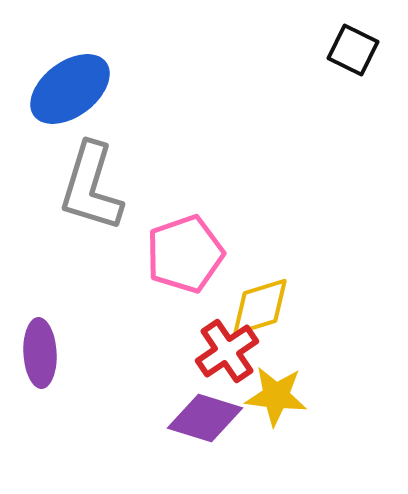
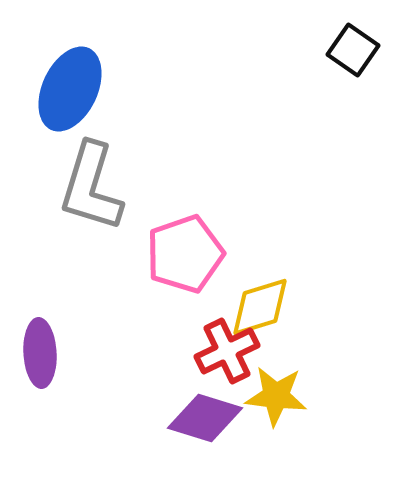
black square: rotated 9 degrees clockwise
blue ellipse: rotated 28 degrees counterclockwise
red cross: rotated 8 degrees clockwise
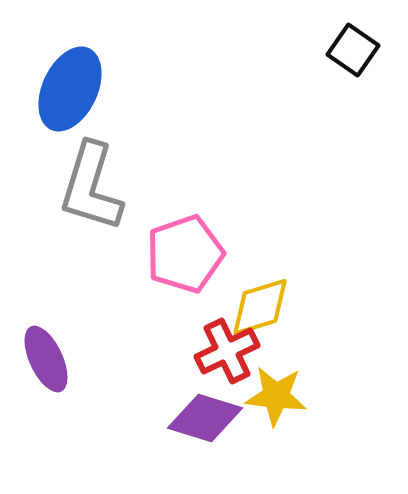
purple ellipse: moved 6 px right, 6 px down; rotated 22 degrees counterclockwise
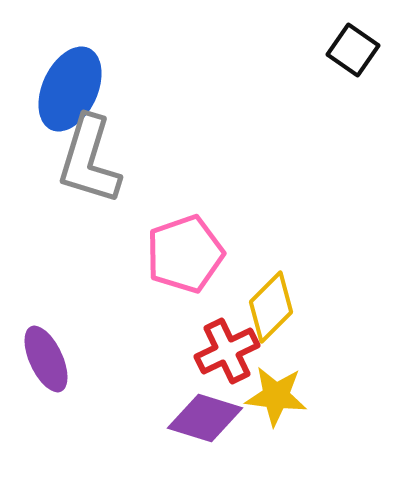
gray L-shape: moved 2 px left, 27 px up
yellow diamond: moved 11 px right; rotated 28 degrees counterclockwise
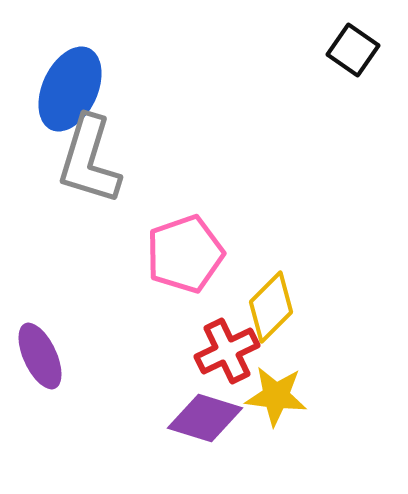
purple ellipse: moved 6 px left, 3 px up
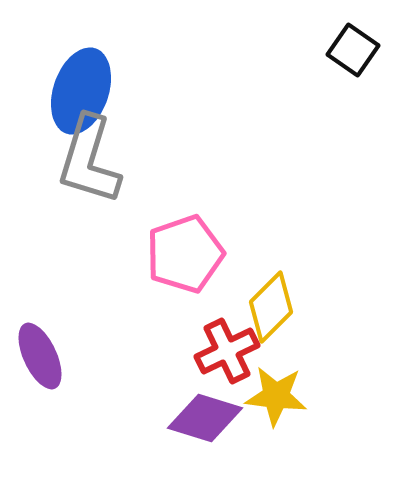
blue ellipse: moved 11 px right, 2 px down; rotated 6 degrees counterclockwise
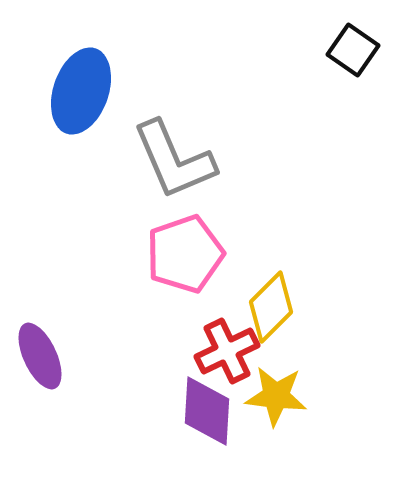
gray L-shape: moved 85 px right; rotated 40 degrees counterclockwise
purple diamond: moved 2 px right, 7 px up; rotated 76 degrees clockwise
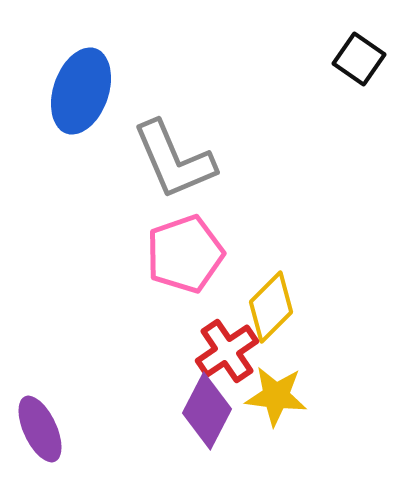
black square: moved 6 px right, 9 px down
red cross: rotated 8 degrees counterclockwise
purple ellipse: moved 73 px down
purple diamond: rotated 24 degrees clockwise
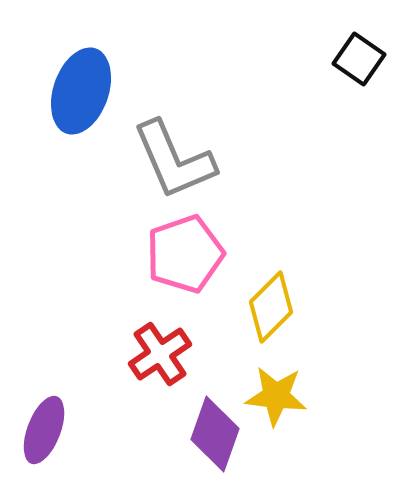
red cross: moved 67 px left, 3 px down
purple diamond: moved 8 px right, 23 px down; rotated 8 degrees counterclockwise
purple ellipse: moved 4 px right, 1 px down; rotated 46 degrees clockwise
